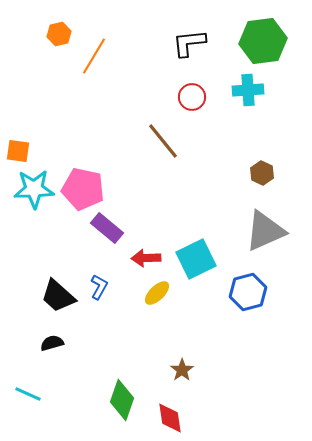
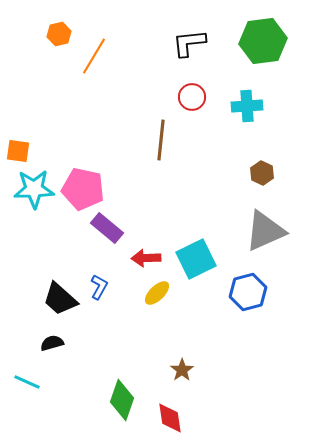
cyan cross: moved 1 px left, 16 px down
brown line: moved 2 px left, 1 px up; rotated 45 degrees clockwise
black trapezoid: moved 2 px right, 3 px down
cyan line: moved 1 px left, 12 px up
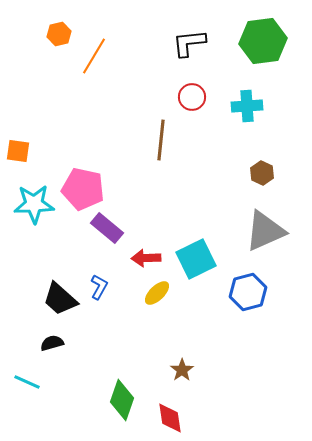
cyan star: moved 15 px down
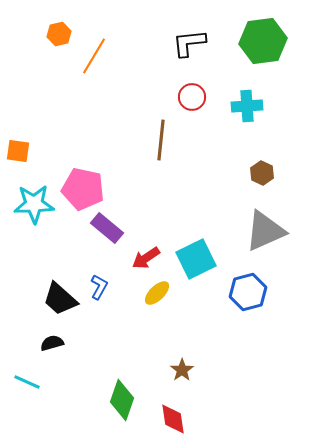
red arrow: rotated 32 degrees counterclockwise
red diamond: moved 3 px right, 1 px down
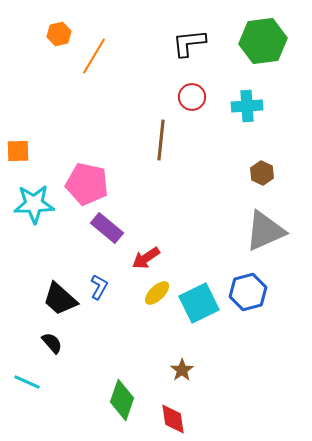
orange square: rotated 10 degrees counterclockwise
pink pentagon: moved 4 px right, 5 px up
cyan square: moved 3 px right, 44 px down
black semicircle: rotated 65 degrees clockwise
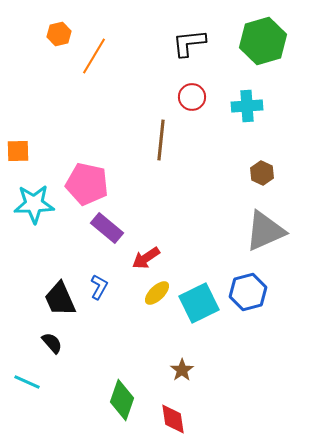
green hexagon: rotated 9 degrees counterclockwise
black trapezoid: rotated 24 degrees clockwise
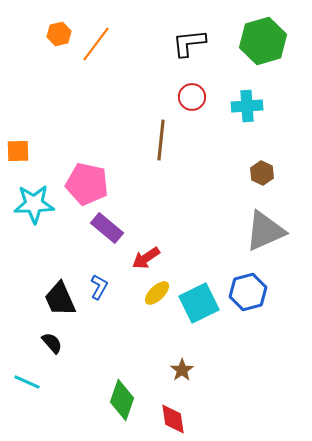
orange line: moved 2 px right, 12 px up; rotated 6 degrees clockwise
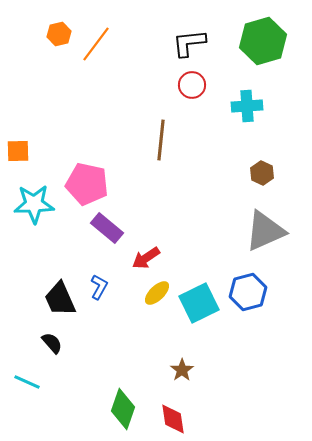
red circle: moved 12 px up
green diamond: moved 1 px right, 9 px down
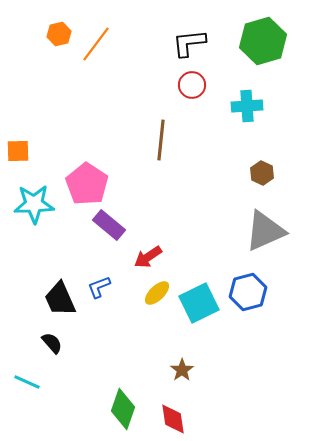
pink pentagon: rotated 21 degrees clockwise
purple rectangle: moved 2 px right, 3 px up
red arrow: moved 2 px right, 1 px up
blue L-shape: rotated 140 degrees counterclockwise
